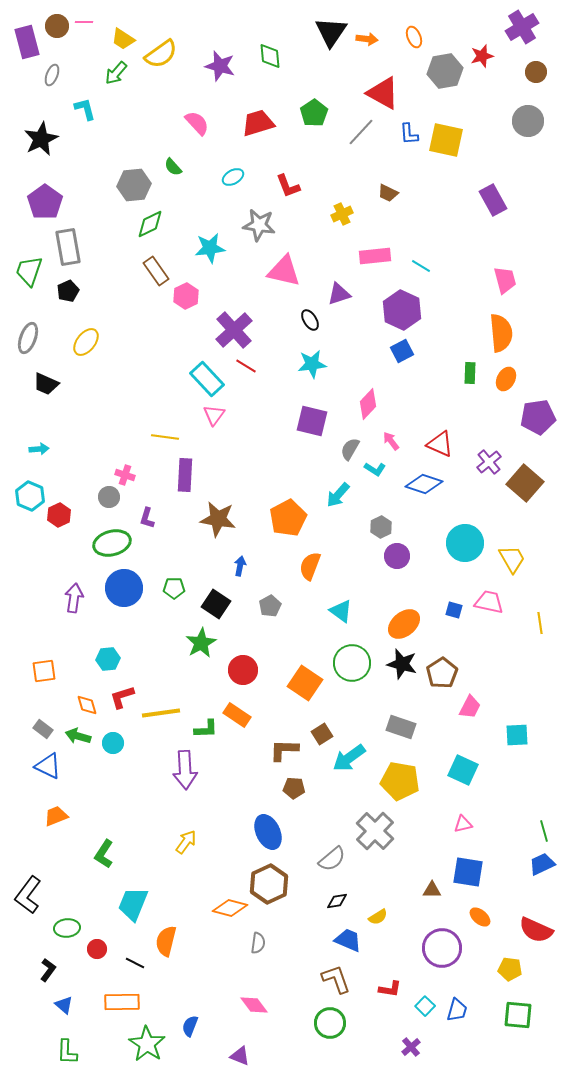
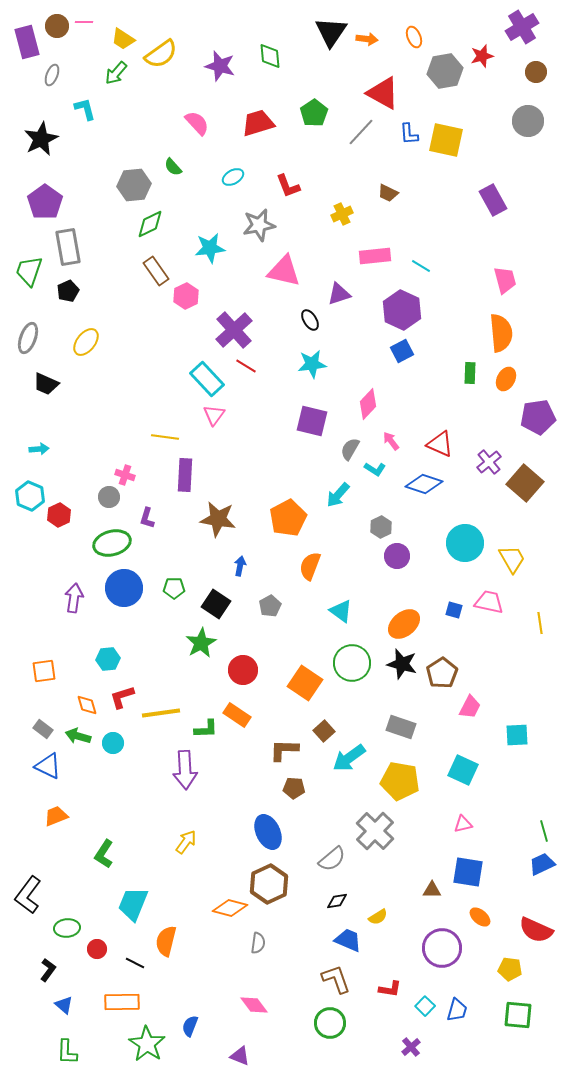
gray star at (259, 225): rotated 20 degrees counterclockwise
brown square at (322, 734): moved 2 px right, 3 px up; rotated 10 degrees counterclockwise
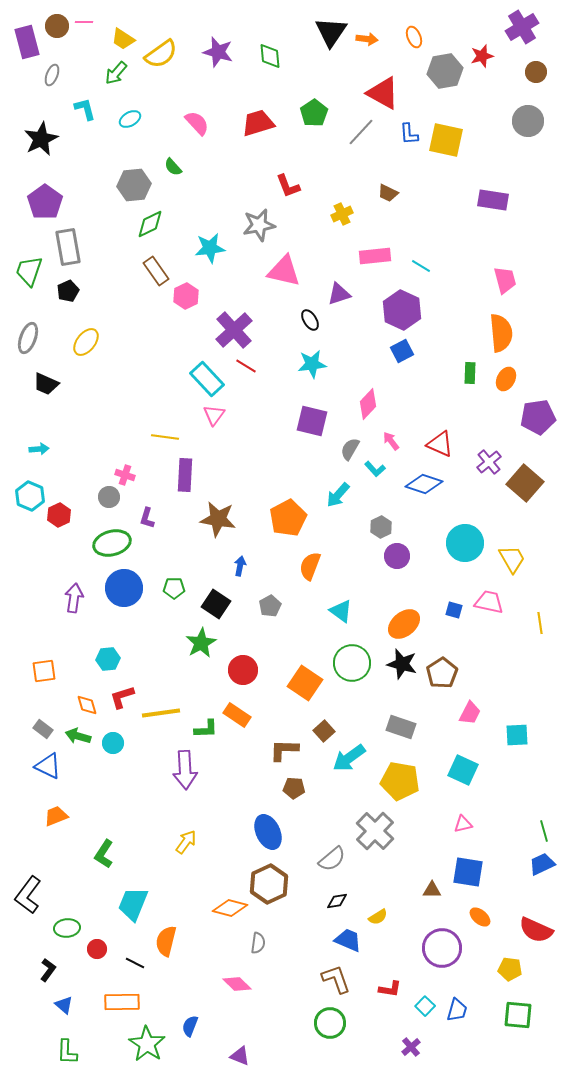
purple star at (220, 66): moved 2 px left, 14 px up
cyan ellipse at (233, 177): moved 103 px left, 58 px up
purple rectangle at (493, 200): rotated 52 degrees counterclockwise
cyan L-shape at (375, 469): rotated 15 degrees clockwise
pink trapezoid at (470, 707): moved 6 px down
pink diamond at (254, 1005): moved 17 px left, 21 px up; rotated 8 degrees counterclockwise
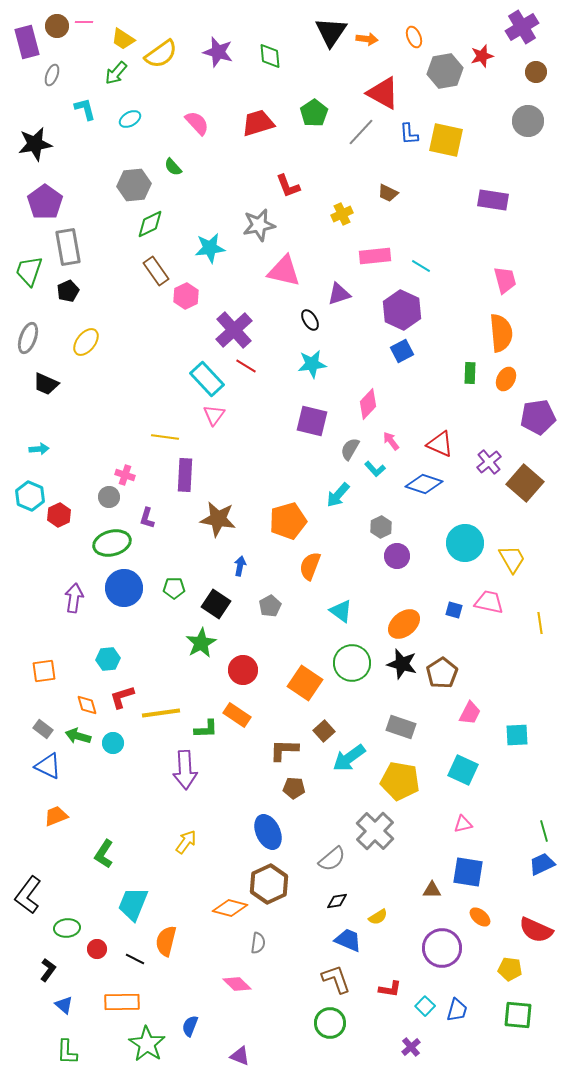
black star at (41, 139): moved 6 px left, 5 px down; rotated 16 degrees clockwise
orange pentagon at (288, 518): moved 3 px down; rotated 12 degrees clockwise
black line at (135, 963): moved 4 px up
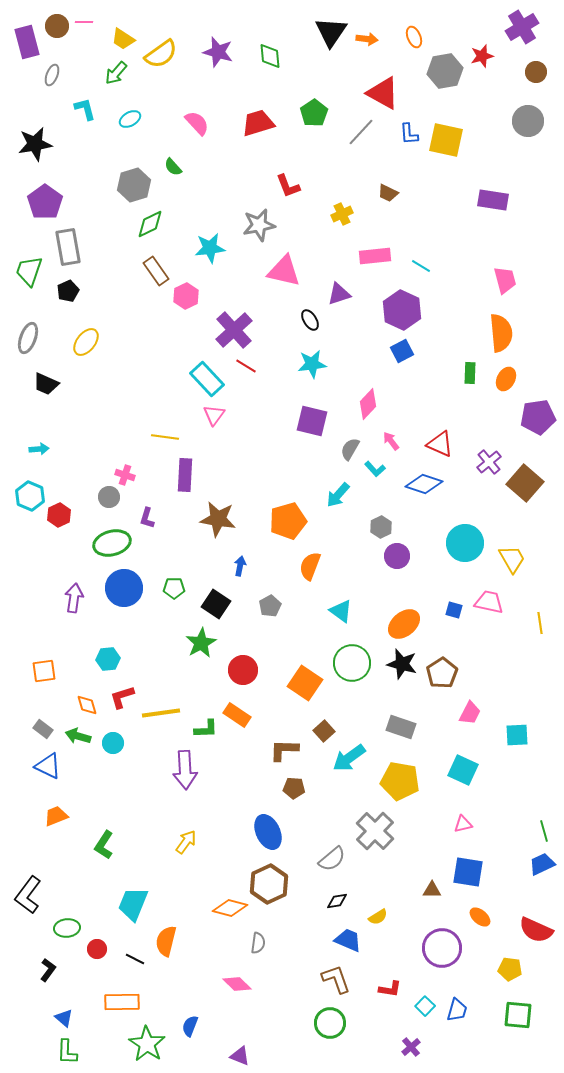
gray hexagon at (134, 185): rotated 12 degrees counterclockwise
green L-shape at (104, 854): moved 9 px up
blue triangle at (64, 1005): moved 13 px down
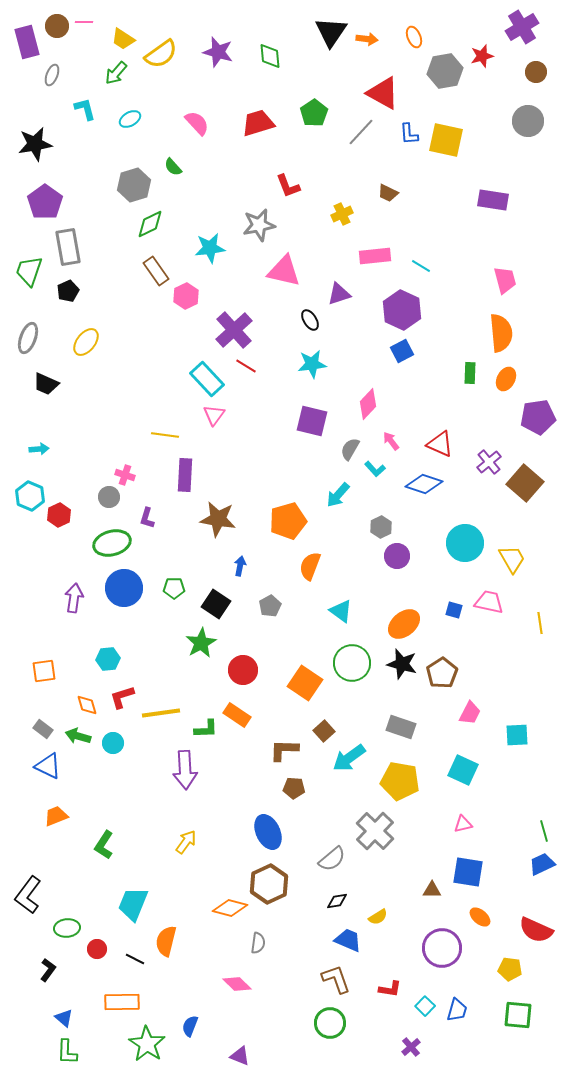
yellow line at (165, 437): moved 2 px up
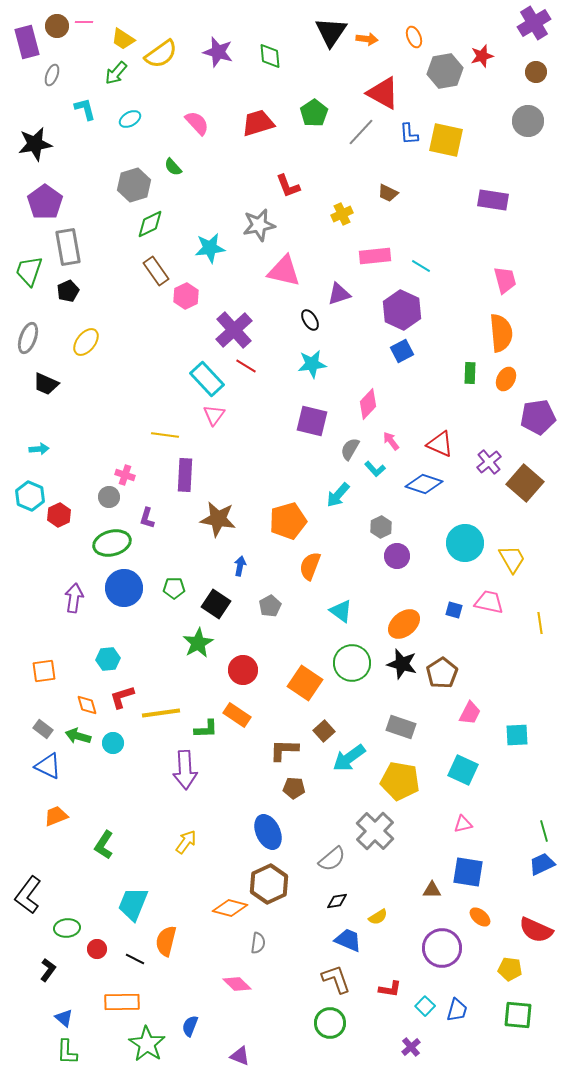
purple cross at (522, 27): moved 12 px right, 4 px up
green star at (201, 643): moved 3 px left
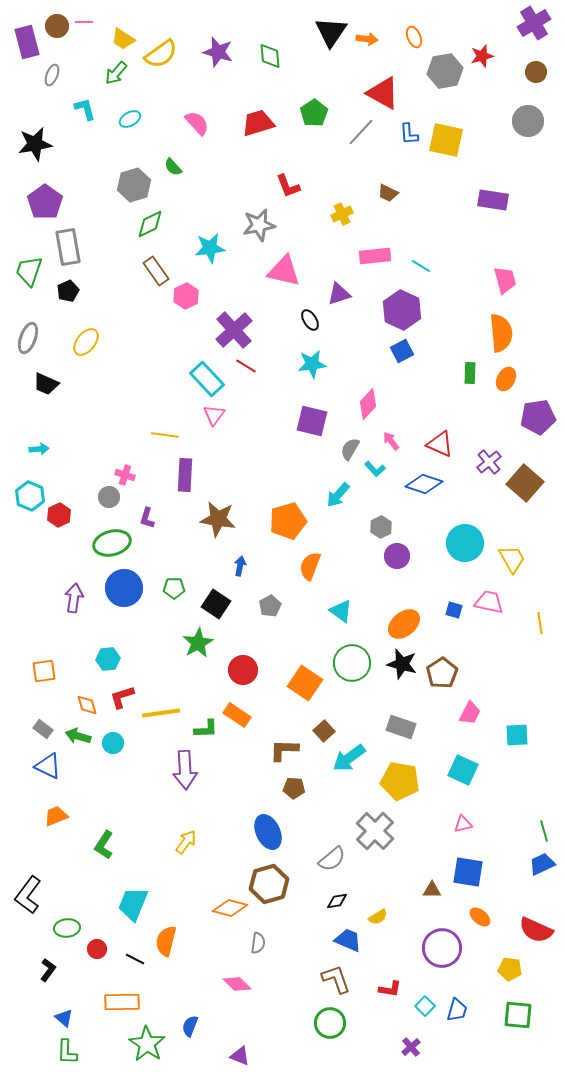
brown hexagon at (269, 884): rotated 9 degrees clockwise
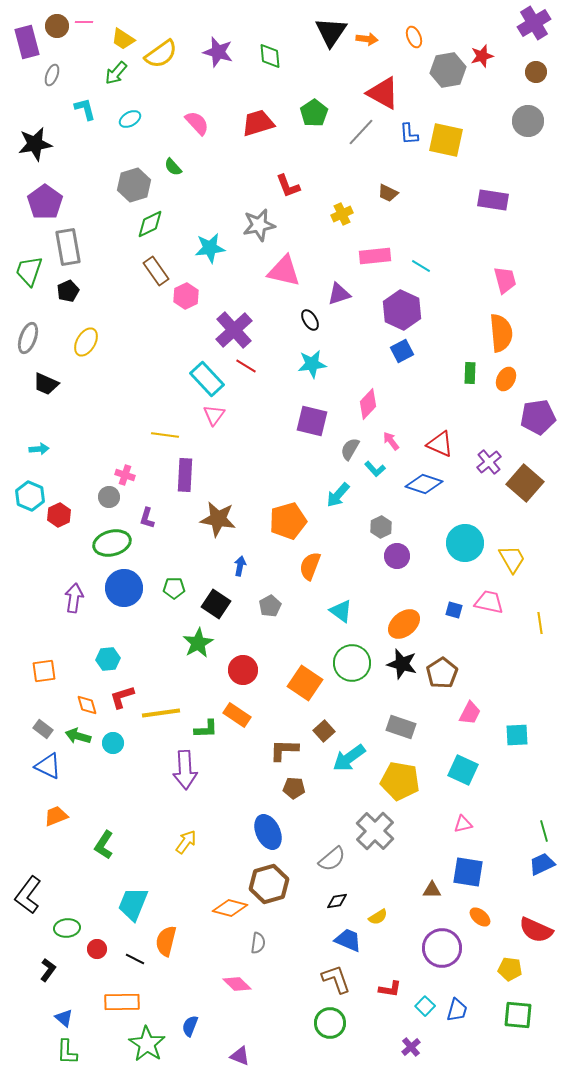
gray hexagon at (445, 71): moved 3 px right, 1 px up
yellow ellipse at (86, 342): rotated 8 degrees counterclockwise
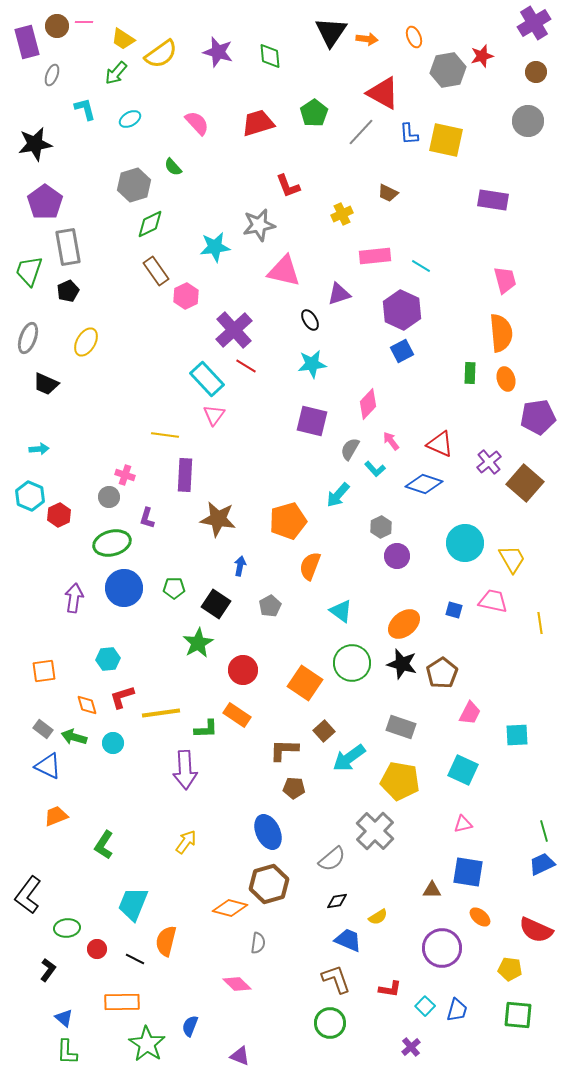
cyan star at (210, 248): moved 5 px right, 1 px up
orange ellipse at (506, 379): rotated 45 degrees counterclockwise
pink trapezoid at (489, 602): moved 4 px right, 1 px up
green arrow at (78, 736): moved 4 px left, 1 px down
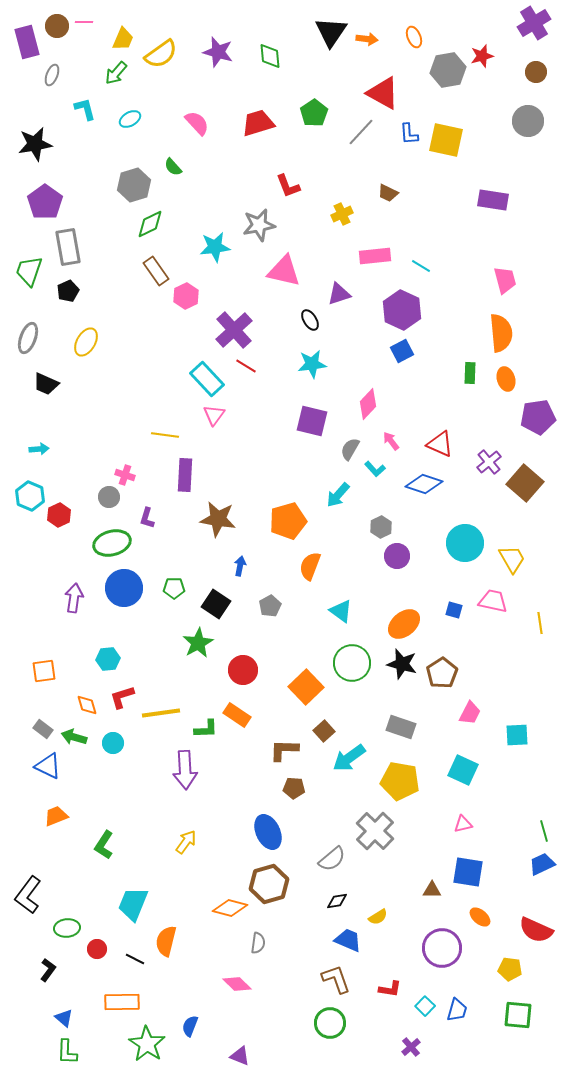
yellow trapezoid at (123, 39): rotated 100 degrees counterclockwise
orange square at (305, 683): moved 1 px right, 4 px down; rotated 12 degrees clockwise
